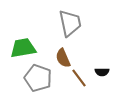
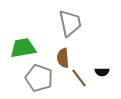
brown semicircle: rotated 18 degrees clockwise
gray pentagon: moved 1 px right
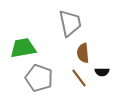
brown semicircle: moved 20 px right, 5 px up
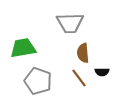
gray trapezoid: rotated 100 degrees clockwise
gray pentagon: moved 1 px left, 3 px down
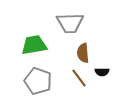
green trapezoid: moved 11 px right, 3 px up
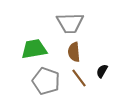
green trapezoid: moved 4 px down
brown semicircle: moved 9 px left, 1 px up
black semicircle: moved 1 px up; rotated 120 degrees clockwise
gray pentagon: moved 8 px right
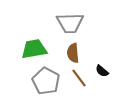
brown semicircle: moved 1 px left, 1 px down
black semicircle: rotated 80 degrees counterclockwise
gray pentagon: rotated 8 degrees clockwise
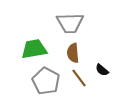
black semicircle: moved 1 px up
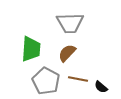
green trapezoid: moved 3 px left; rotated 104 degrees clockwise
brown semicircle: moved 6 px left; rotated 48 degrees clockwise
black semicircle: moved 1 px left, 17 px down
brown line: moved 1 px left, 1 px down; rotated 42 degrees counterclockwise
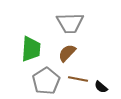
gray pentagon: rotated 12 degrees clockwise
